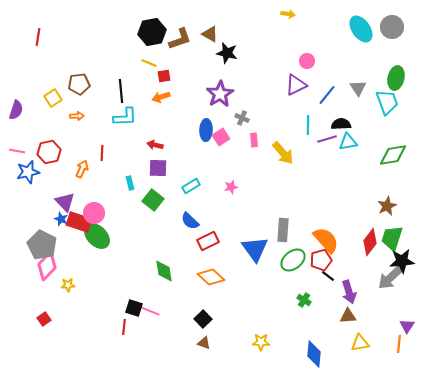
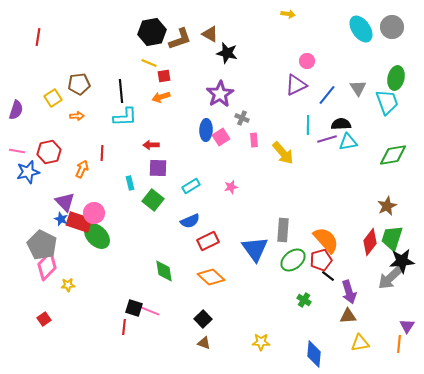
red arrow at (155, 145): moved 4 px left; rotated 14 degrees counterclockwise
blue semicircle at (190, 221): rotated 66 degrees counterclockwise
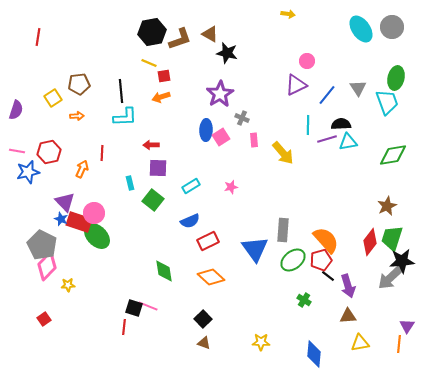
purple arrow at (349, 292): moved 1 px left, 6 px up
pink line at (150, 311): moved 2 px left, 5 px up
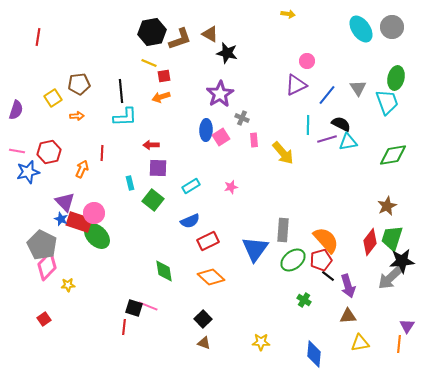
black semicircle at (341, 124): rotated 30 degrees clockwise
blue triangle at (255, 249): rotated 12 degrees clockwise
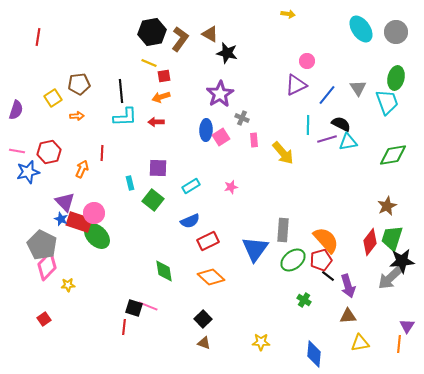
gray circle at (392, 27): moved 4 px right, 5 px down
brown L-shape at (180, 39): rotated 35 degrees counterclockwise
red arrow at (151, 145): moved 5 px right, 23 px up
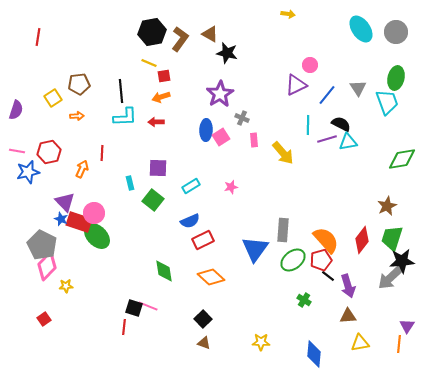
pink circle at (307, 61): moved 3 px right, 4 px down
green diamond at (393, 155): moved 9 px right, 4 px down
red rectangle at (208, 241): moved 5 px left, 1 px up
red diamond at (370, 242): moved 8 px left, 2 px up
yellow star at (68, 285): moved 2 px left, 1 px down
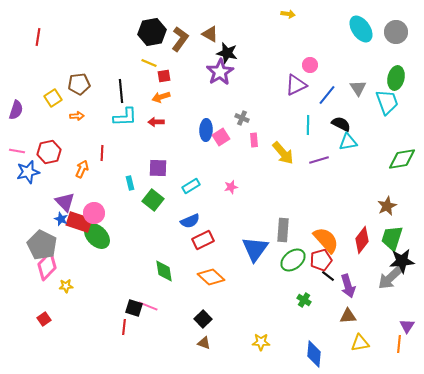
purple star at (220, 94): moved 22 px up
purple line at (327, 139): moved 8 px left, 21 px down
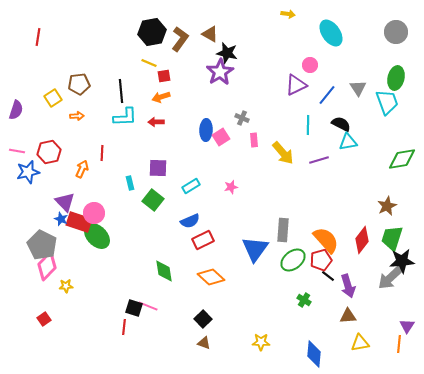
cyan ellipse at (361, 29): moved 30 px left, 4 px down
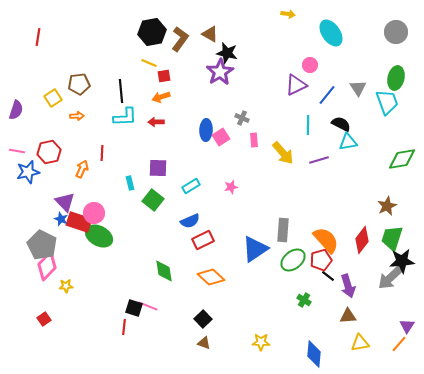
green ellipse at (97, 236): moved 2 px right; rotated 16 degrees counterclockwise
blue triangle at (255, 249): rotated 20 degrees clockwise
orange line at (399, 344): rotated 36 degrees clockwise
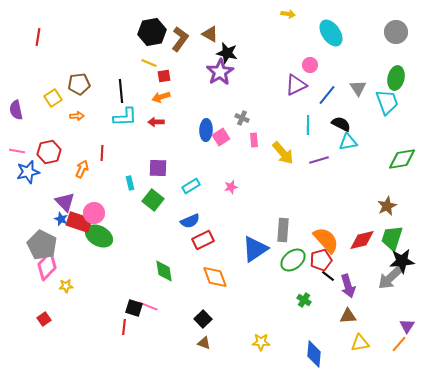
purple semicircle at (16, 110): rotated 150 degrees clockwise
red diamond at (362, 240): rotated 40 degrees clockwise
orange diamond at (211, 277): moved 4 px right; rotated 28 degrees clockwise
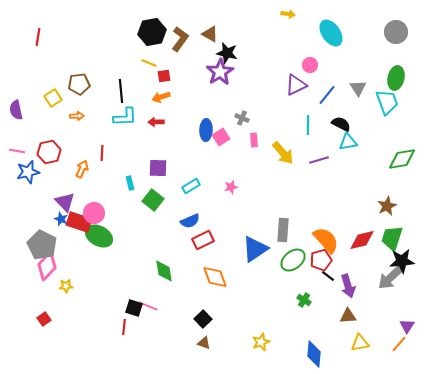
yellow star at (261, 342): rotated 24 degrees counterclockwise
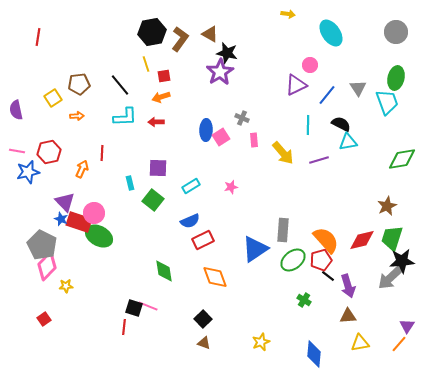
yellow line at (149, 63): moved 3 px left, 1 px down; rotated 49 degrees clockwise
black line at (121, 91): moved 1 px left, 6 px up; rotated 35 degrees counterclockwise
